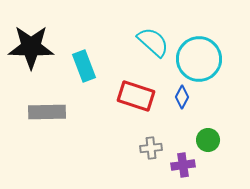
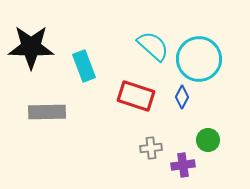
cyan semicircle: moved 4 px down
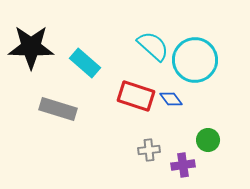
cyan circle: moved 4 px left, 1 px down
cyan rectangle: moved 1 px right, 3 px up; rotated 28 degrees counterclockwise
blue diamond: moved 11 px left, 2 px down; rotated 65 degrees counterclockwise
gray rectangle: moved 11 px right, 3 px up; rotated 18 degrees clockwise
gray cross: moved 2 px left, 2 px down
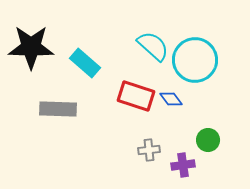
gray rectangle: rotated 15 degrees counterclockwise
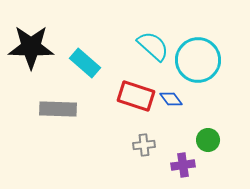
cyan circle: moved 3 px right
gray cross: moved 5 px left, 5 px up
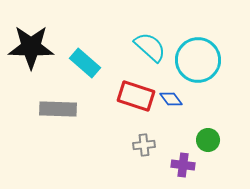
cyan semicircle: moved 3 px left, 1 px down
purple cross: rotated 15 degrees clockwise
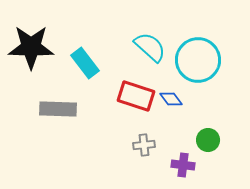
cyan rectangle: rotated 12 degrees clockwise
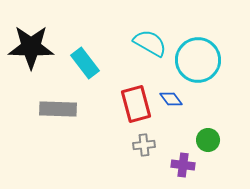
cyan semicircle: moved 4 px up; rotated 12 degrees counterclockwise
red rectangle: moved 8 px down; rotated 57 degrees clockwise
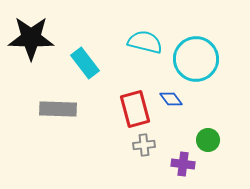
cyan semicircle: moved 5 px left, 1 px up; rotated 16 degrees counterclockwise
black star: moved 9 px up
cyan circle: moved 2 px left, 1 px up
red rectangle: moved 1 px left, 5 px down
purple cross: moved 1 px up
